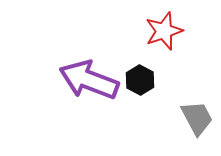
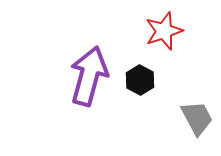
purple arrow: moved 4 px up; rotated 84 degrees clockwise
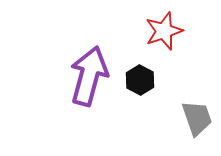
gray trapezoid: rotated 9 degrees clockwise
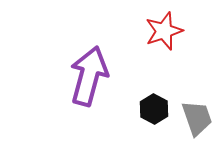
black hexagon: moved 14 px right, 29 px down
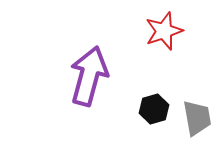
black hexagon: rotated 16 degrees clockwise
gray trapezoid: rotated 9 degrees clockwise
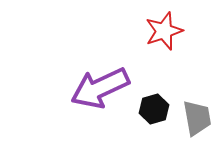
purple arrow: moved 11 px right, 12 px down; rotated 130 degrees counterclockwise
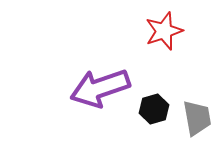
purple arrow: rotated 6 degrees clockwise
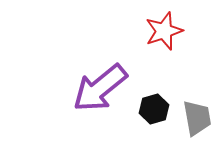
purple arrow: rotated 20 degrees counterclockwise
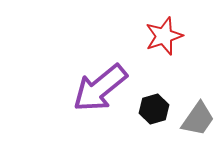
red star: moved 5 px down
gray trapezoid: moved 1 px right, 1 px down; rotated 45 degrees clockwise
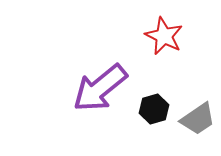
red star: rotated 27 degrees counterclockwise
gray trapezoid: rotated 21 degrees clockwise
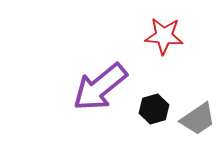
red star: rotated 21 degrees counterclockwise
purple arrow: moved 1 px up
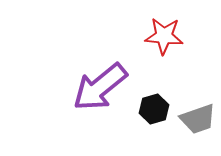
gray trapezoid: rotated 15 degrees clockwise
